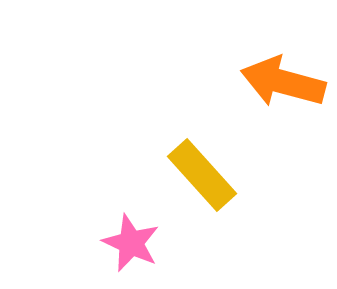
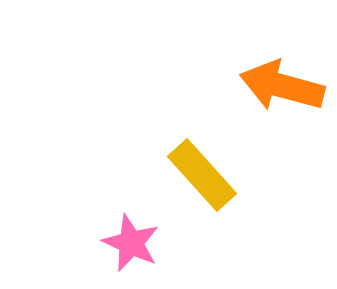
orange arrow: moved 1 px left, 4 px down
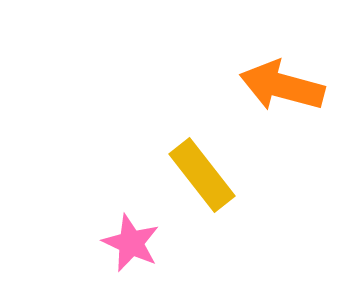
yellow rectangle: rotated 4 degrees clockwise
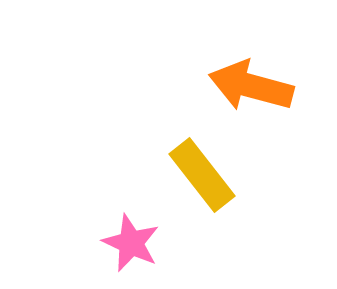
orange arrow: moved 31 px left
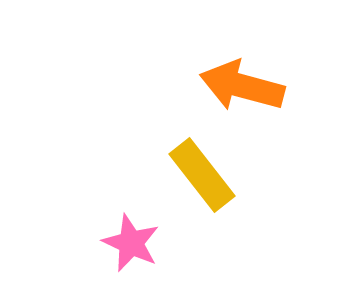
orange arrow: moved 9 px left
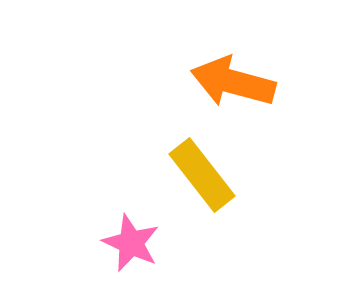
orange arrow: moved 9 px left, 4 px up
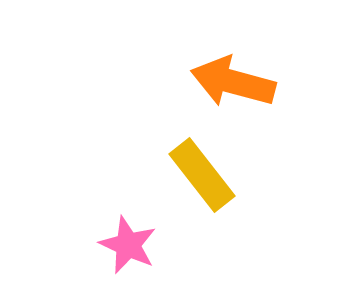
pink star: moved 3 px left, 2 px down
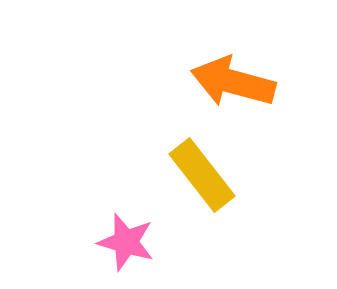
pink star: moved 2 px left, 3 px up; rotated 8 degrees counterclockwise
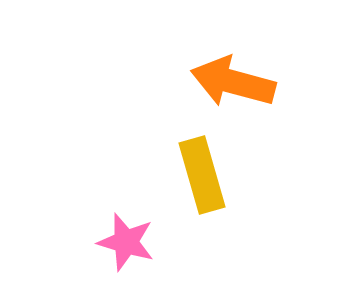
yellow rectangle: rotated 22 degrees clockwise
